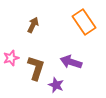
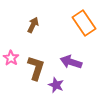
orange rectangle: moved 1 px down
pink star: rotated 21 degrees counterclockwise
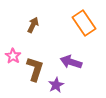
pink star: moved 2 px right, 2 px up
brown L-shape: moved 1 px left, 1 px down
purple star: rotated 21 degrees clockwise
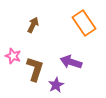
pink star: rotated 14 degrees counterclockwise
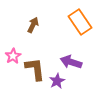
orange rectangle: moved 4 px left, 1 px up
pink star: rotated 21 degrees clockwise
brown L-shape: rotated 25 degrees counterclockwise
purple star: moved 1 px right, 4 px up
